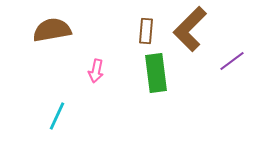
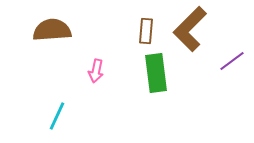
brown semicircle: rotated 6 degrees clockwise
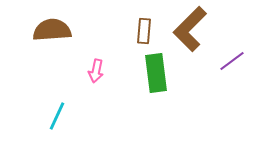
brown rectangle: moved 2 px left
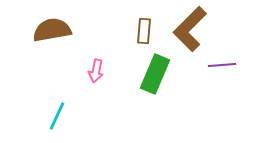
brown semicircle: rotated 6 degrees counterclockwise
purple line: moved 10 px left, 4 px down; rotated 32 degrees clockwise
green rectangle: moved 1 px left, 1 px down; rotated 30 degrees clockwise
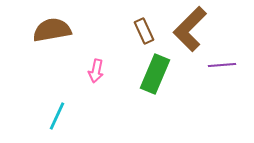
brown rectangle: rotated 30 degrees counterclockwise
